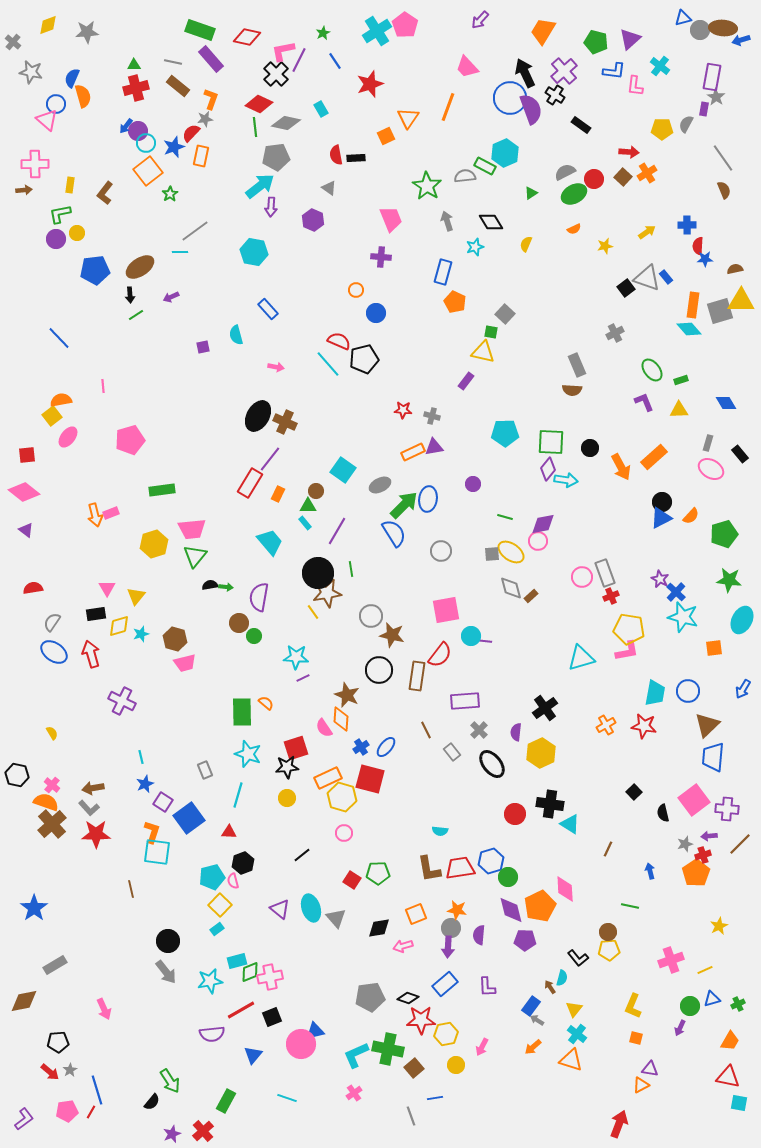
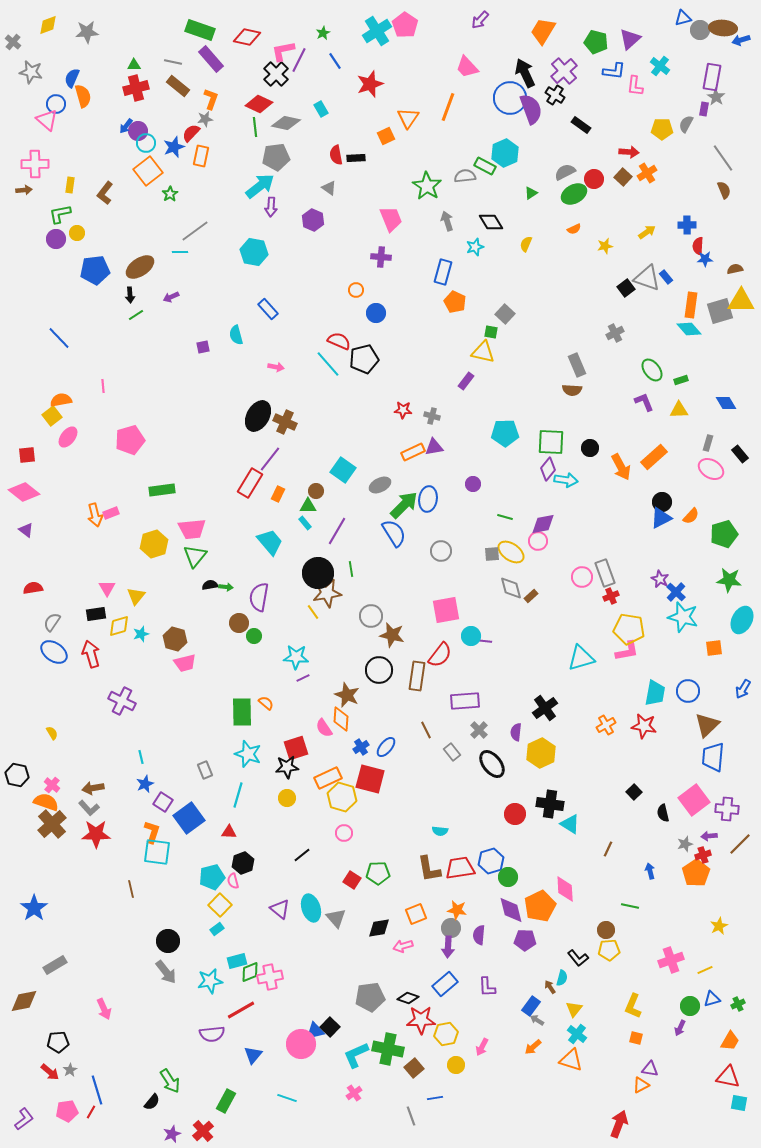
orange rectangle at (693, 305): moved 2 px left
brown circle at (608, 932): moved 2 px left, 2 px up
black square at (272, 1017): moved 58 px right, 10 px down; rotated 24 degrees counterclockwise
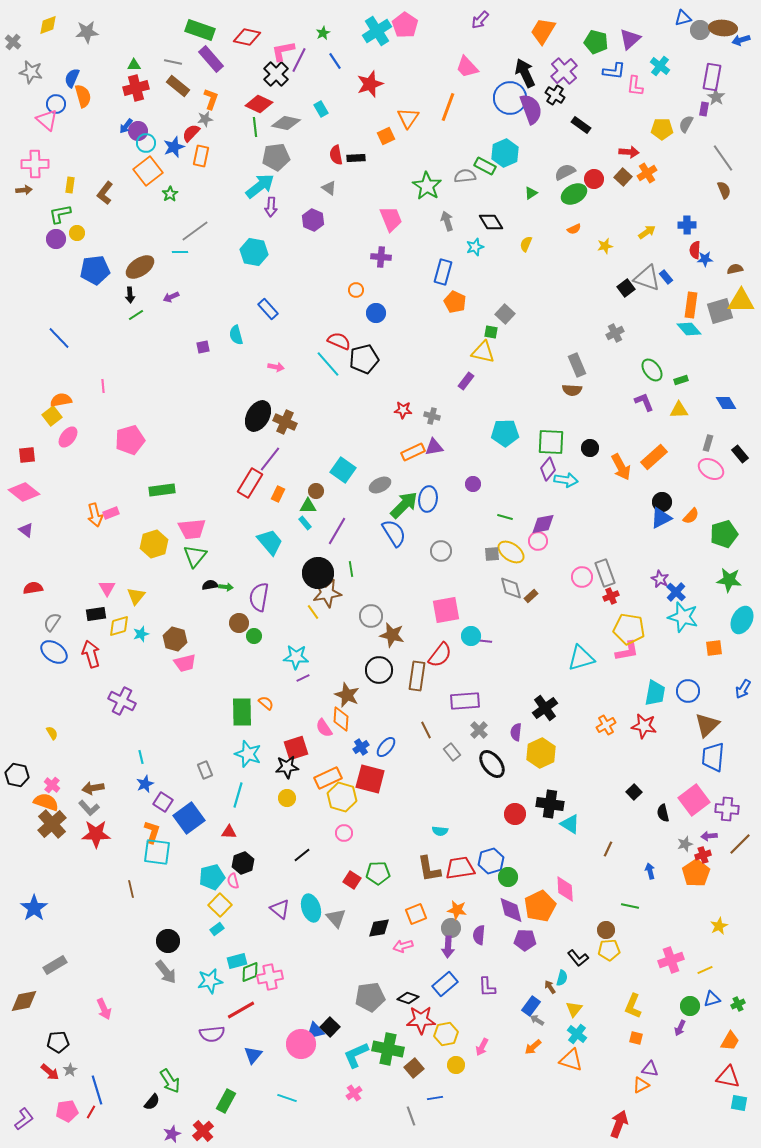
red semicircle at (698, 246): moved 3 px left, 4 px down
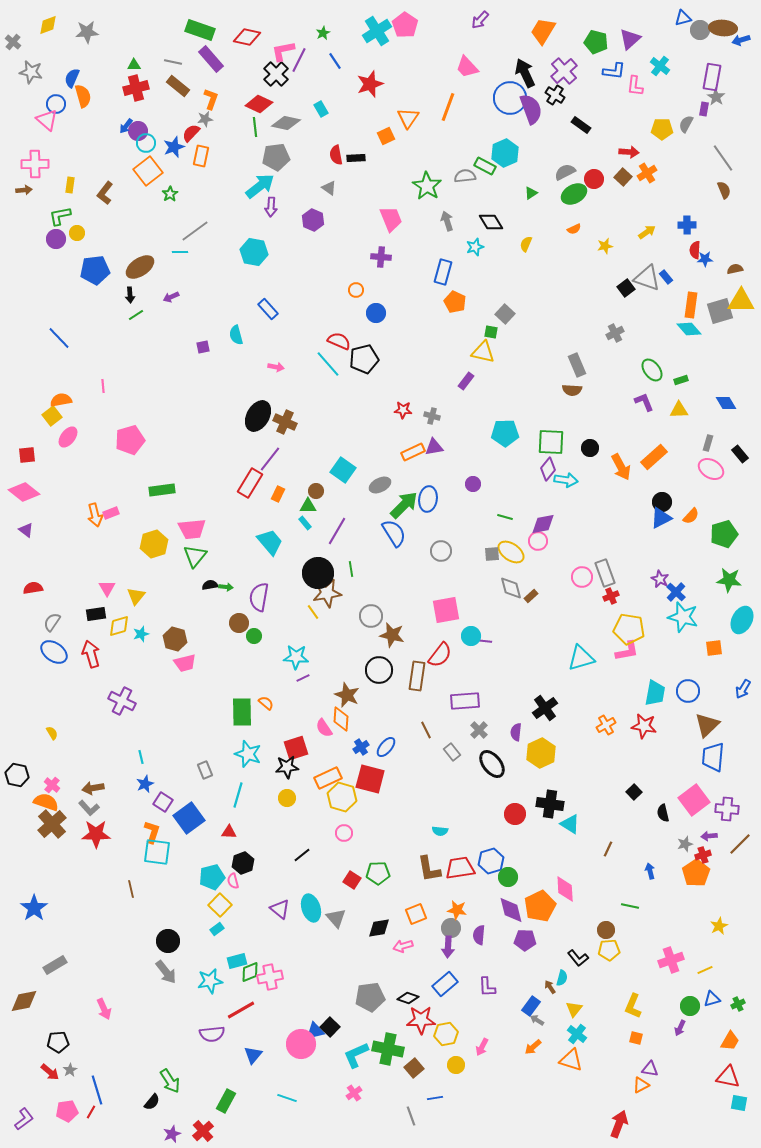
green L-shape at (60, 214): moved 2 px down
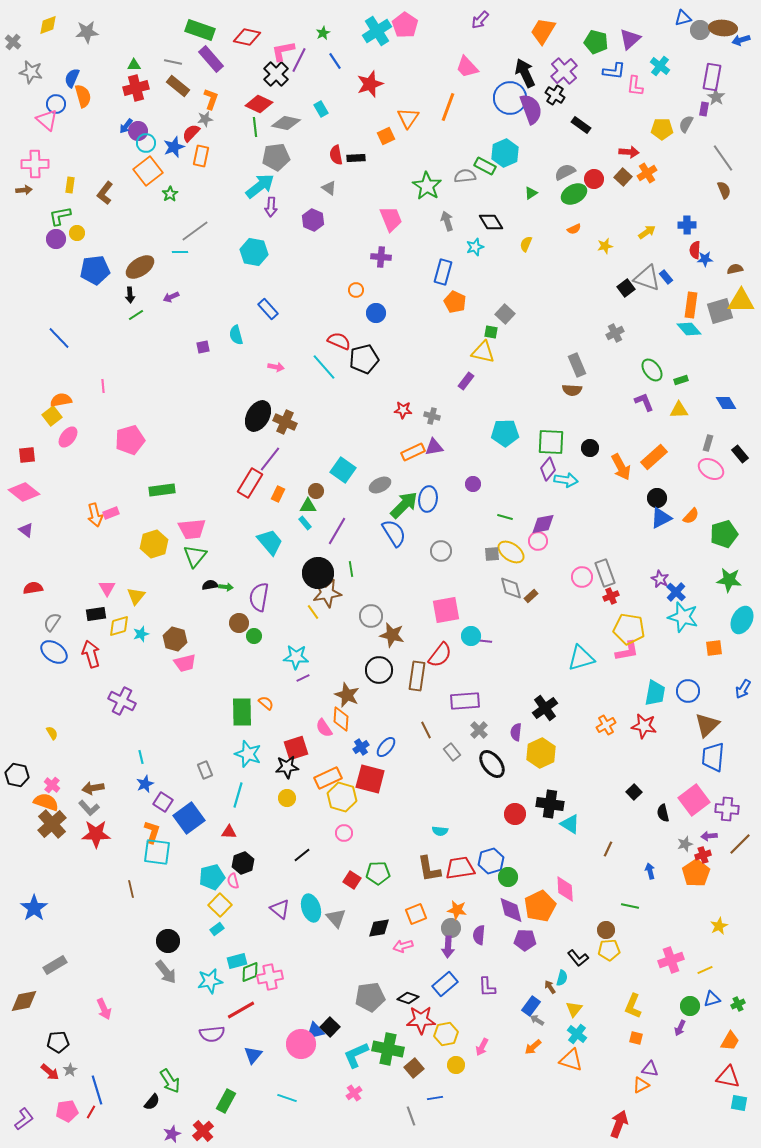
cyan line at (328, 364): moved 4 px left, 3 px down
black circle at (662, 502): moved 5 px left, 4 px up
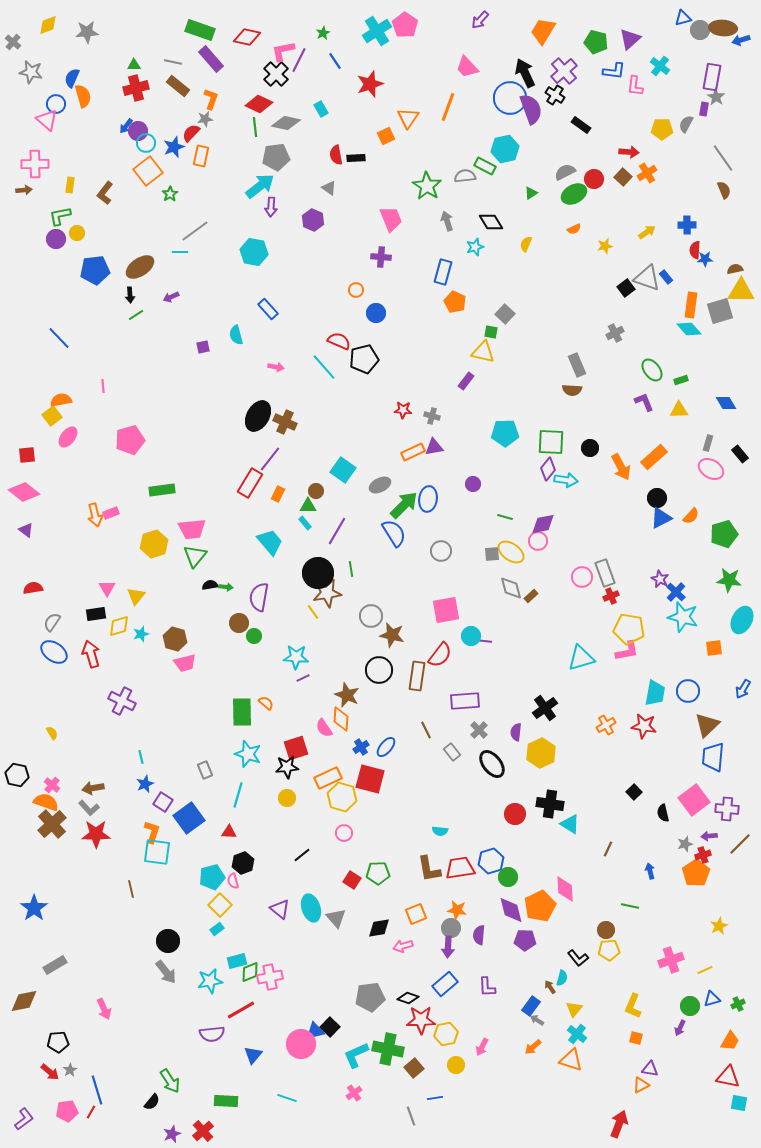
cyan hexagon at (505, 153): moved 4 px up; rotated 12 degrees clockwise
yellow triangle at (741, 301): moved 10 px up
green rectangle at (226, 1101): rotated 65 degrees clockwise
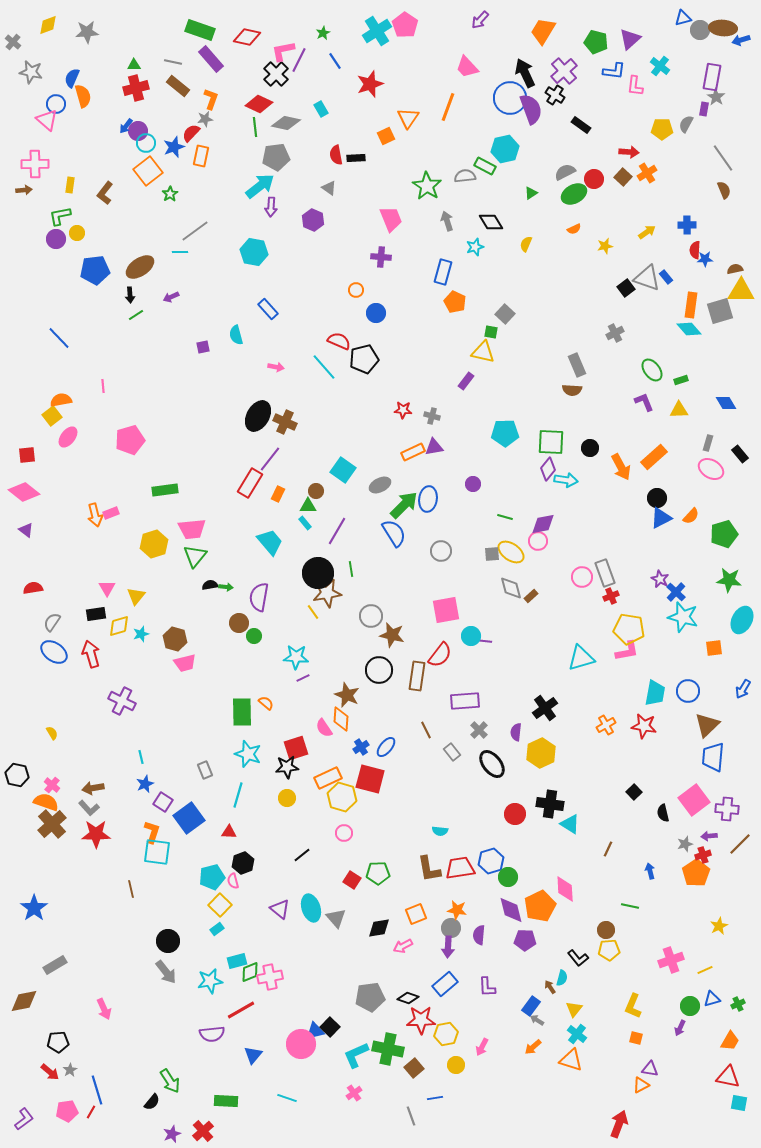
green rectangle at (162, 490): moved 3 px right
pink arrow at (403, 946): rotated 12 degrees counterclockwise
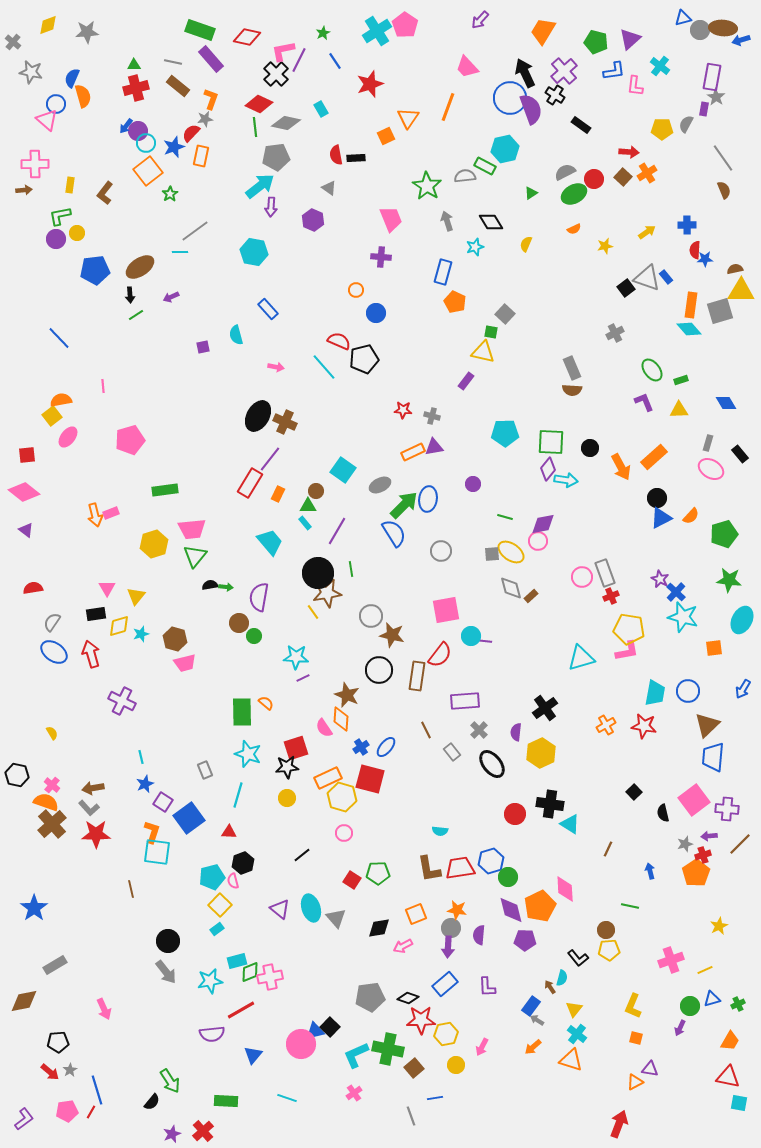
blue L-shape at (614, 71): rotated 15 degrees counterclockwise
gray rectangle at (577, 365): moved 5 px left, 3 px down
orange triangle at (641, 1085): moved 6 px left, 3 px up
